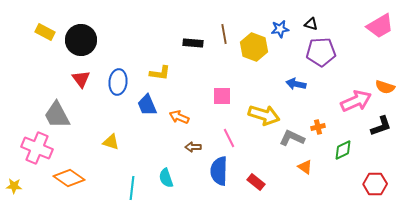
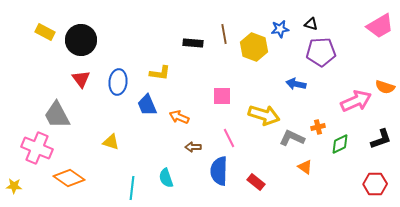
black L-shape: moved 13 px down
green diamond: moved 3 px left, 6 px up
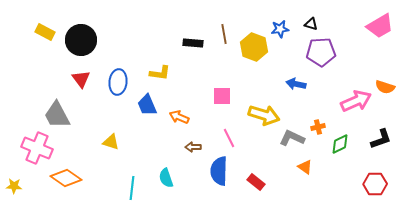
orange diamond: moved 3 px left
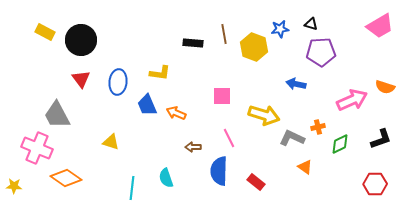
pink arrow: moved 4 px left, 1 px up
orange arrow: moved 3 px left, 4 px up
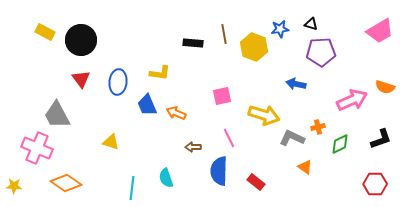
pink trapezoid: moved 5 px down
pink square: rotated 12 degrees counterclockwise
orange diamond: moved 5 px down
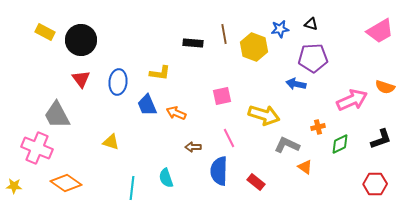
purple pentagon: moved 8 px left, 6 px down
gray L-shape: moved 5 px left, 7 px down
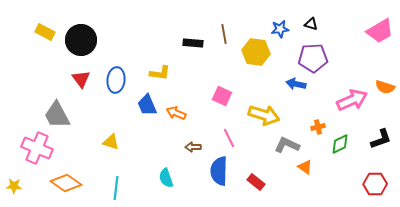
yellow hexagon: moved 2 px right, 5 px down; rotated 12 degrees counterclockwise
blue ellipse: moved 2 px left, 2 px up
pink square: rotated 36 degrees clockwise
cyan line: moved 16 px left
